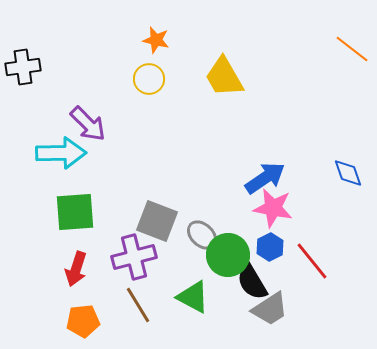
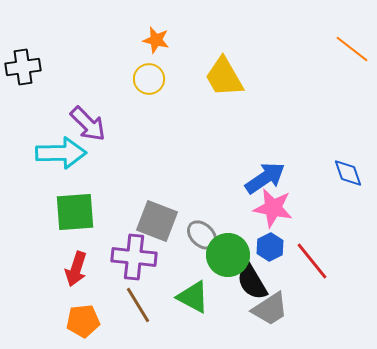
purple cross: rotated 21 degrees clockwise
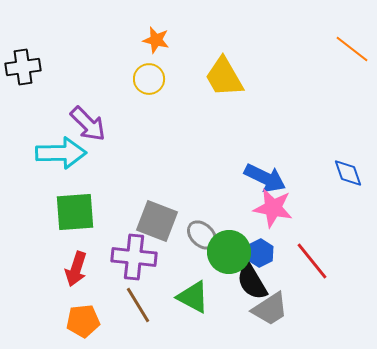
blue arrow: rotated 60 degrees clockwise
blue hexagon: moved 10 px left, 6 px down
green circle: moved 1 px right, 3 px up
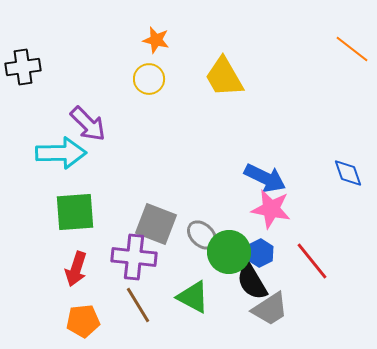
pink star: moved 2 px left, 1 px down
gray square: moved 1 px left, 3 px down
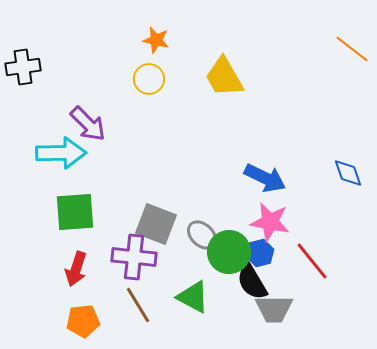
pink star: moved 1 px left, 13 px down
blue hexagon: rotated 12 degrees clockwise
gray trapezoid: moved 4 px right; rotated 33 degrees clockwise
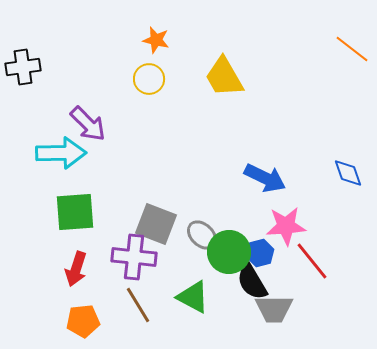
pink star: moved 16 px right, 4 px down; rotated 15 degrees counterclockwise
